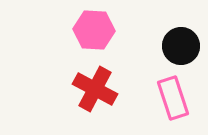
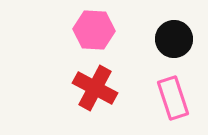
black circle: moved 7 px left, 7 px up
red cross: moved 1 px up
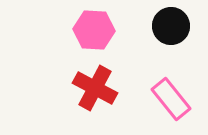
black circle: moved 3 px left, 13 px up
pink rectangle: moved 2 px left, 1 px down; rotated 21 degrees counterclockwise
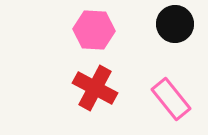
black circle: moved 4 px right, 2 px up
